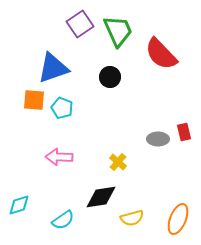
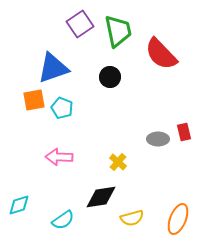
green trapezoid: rotated 12 degrees clockwise
orange square: rotated 15 degrees counterclockwise
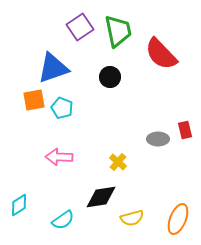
purple square: moved 3 px down
red rectangle: moved 1 px right, 2 px up
cyan diamond: rotated 15 degrees counterclockwise
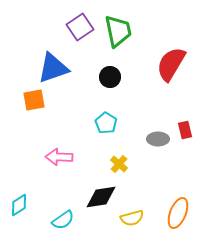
red semicircle: moved 10 px right, 10 px down; rotated 75 degrees clockwise
cyan pentagon: moved 44 px right, 15 px down; rotated 10 degrees clockwise
yellow cross: moved 1 px right, 2 px down
orange ellipse: moved 6 px up
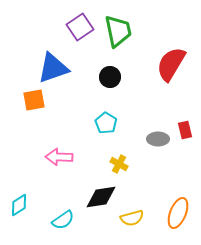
yellow cross: rotated 12 degrees counterclockwise
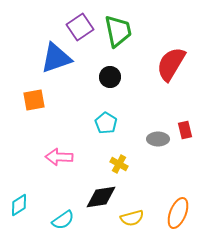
blue triangle: moved 3 px right, 10 px up
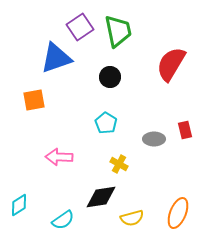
gray ellipse: moved 4 px left
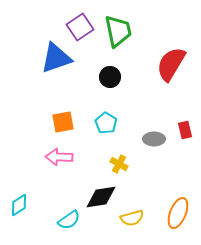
orange square: moved 29 px right, 22 px down
cyan semicircle: moved 6 px right
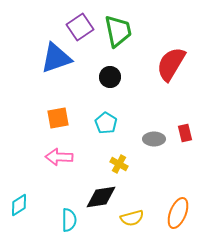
orange square: moved 5 px left, 4 px up
red rectangle: moved 3 px down
cyan semicircle: rotated 55 degrees counterclockwise
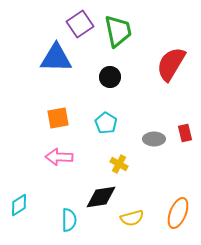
purple square: moved 3 px up
blue triangle: rotated 20 degrees clockwise
